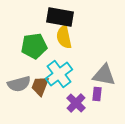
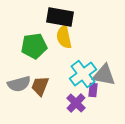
cyan cross: moved 24 px right
purple rectangle: moved 4 px left, 4 px up
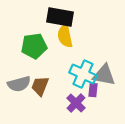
yellow semicircle: moved 1 px right, 1 px up
cyan cross: rotated 28 degrees counterclockwise
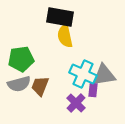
green pentagon: moved 13 px left, 13 px down
gray triangle: rotated 20 degrees counterclockwise
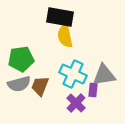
cyan cross: moved 10 px left
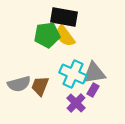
black rectangle: moved 4 px right
yellow semicircle: rotated 25 degrees counterclockwise
green pentagon: moved 26 px right, 24 px up
gray triangle: moved 10 px left, 2 px up
purple rectangle: rotated 24 degrees clockwise
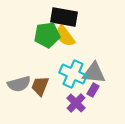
gray triangle: rotated 15 degrees clockwise
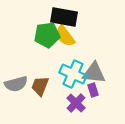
gray semicircle: moved 3 px left
purple rectangle: rotated 48 degrees counterclockwise
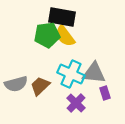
black rectangle: moved 2 px left
cyan cross: moved 2 px left
brown trapezoid: rotated 25 degrees clockwise
purple rectangle: moved 12 px right, 3 px down
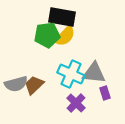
yellow semicircle: rotated 100 degrees counterclockwise
brown trapezoid: moved 6 px left, 1 px up
